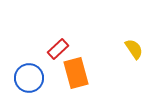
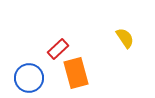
yellow semicircle: moved 9 px left, 11 px up
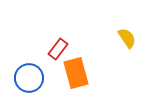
yellow semicircle: moved 2 px right
red rectangle: rotated 10 degrees counterclockwise
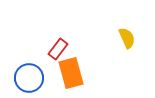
yellow semicircle: rotated 10 degrees clockwise
orange rectangle: moved 5 px left
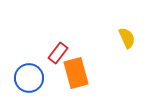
red rectangle: moved 4 px down
orange rectangle: moved 5 px right
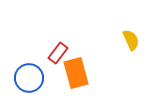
yellow semicircle: moved 4 px right, 2 px down
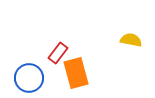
yellow semicircle: rotated 55 degrees counterclockwise
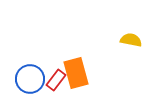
red rectangle: moved 2 px left, 27 px down
blue circle: moved 1 px right, 1 px down
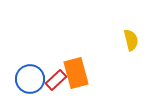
yellow semicircle: rotated 65 degrees clockwise
red rectangle: rotated 10 degrees clockwise
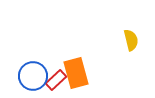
blue circle: moved 3 px right, 3 px up
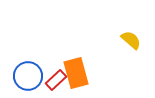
yellow semicircle: rotated 35 degrees counterclockwise
blue circle: moved 5 px left
